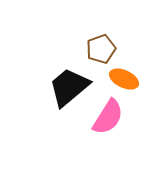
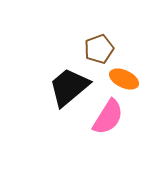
brown pentagon: moved 2 px left
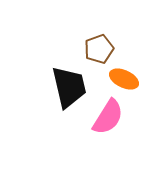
black trapezoid: rotated 117 degrees clockwise
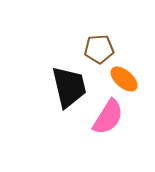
brown pentagon: rotated 16 degrees clockwise
orange ellipse: rotated 16 degrees clockwise
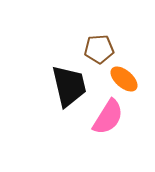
black trapezoid: moved 1 px up
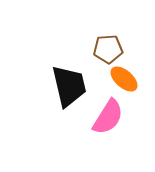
brown pentagon: moved 9 px right
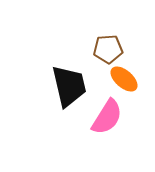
pink semicircle: moved 1 px left
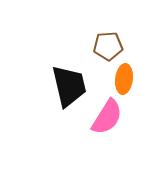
brown pentagon: moved 3 px up
orange ellipse: rotated 56 degrees clockwise
